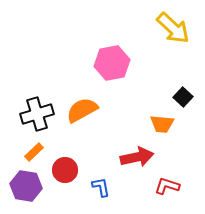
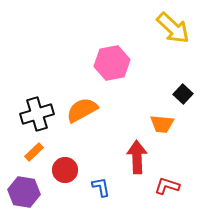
black square: moved 3 px up
red arrow: rotated 80 degrees counterclockwise
purple hexagon: moved 2 px left, 6 px down
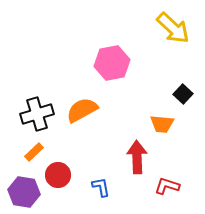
red circle: moved 7 px left, 5 px down
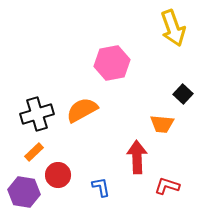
yellow arrow: rotated 27 degrees clockwise
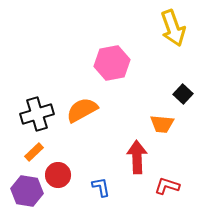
purple hexagon: moved 3 px right, 1 px up
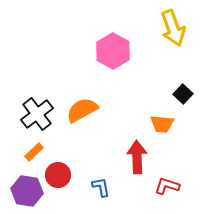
pink hexagon: moved 1 px right, 12 px up; rotated 20 degrees counterclockwise
black cross: rotated 20 degrees counterclockwise
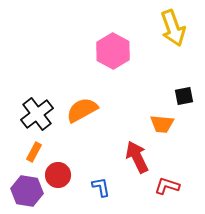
black square: moved 1 px right, 2 px down; rotated 36 degrees clockwise
orange rectangle: rotated 18 degrees counterclockwise
red arrow: rotated 24 degrees counterclockwise
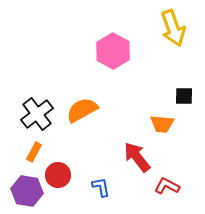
black square: rotated 12 degrees clockwise
red arrow: rotated 12 degrees counterclockwise
red L-shape: rotated 10 degrees clockwise
